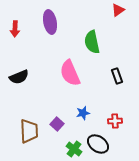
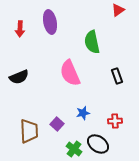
red arrow: moved 5 px right
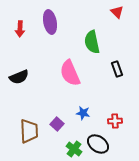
red triangle: moved 1 px left, 2 px down; rotated 40 degrees counterclockwise
black rectangle: moved 7 px up
blue star: rotated 24 degrees clockwise
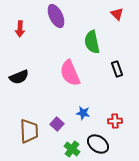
red triangle: moved 2 px down
purple ellipse: moved 6 px right, 6 px up; rotated 15 degrees counterclockwise
green cross: moved 2 px left
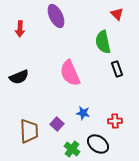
green semicircle: moved 11 px right
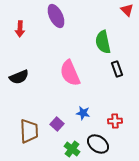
red triangle: moved 10 px right, 4 px up
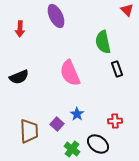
blue star: moved 6 px left, 1 px down; rotated 24 degrees clockwise
